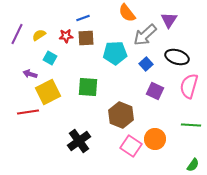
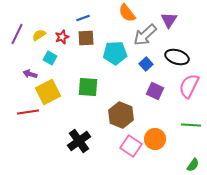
red star: moved 4 px left, 1 px down; rotated 16 degrees counterclockwise
pink semicircle: rotated 10 degrees clockwise
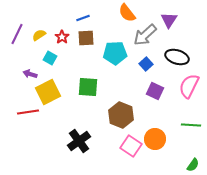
red star: rotated 16 degrees counterclockwise
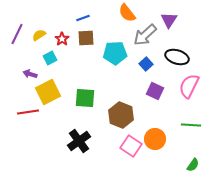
red star: moved 2 px down
cyan square: rotated 32 degrees clockwise
green square: moved 3 px left, 11 px down
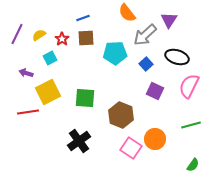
purple arrow: moved 4 px left, 1 px up
green line: rotated 18 degrees counterclockwise
pink square: moved 2 px down
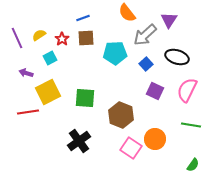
purple line: moved 4 px down; rotated 50 degrees counterclockwise
pink semicircle: moved 2 px left, 4 px down
green line: rotated 24 degrees clockwise
